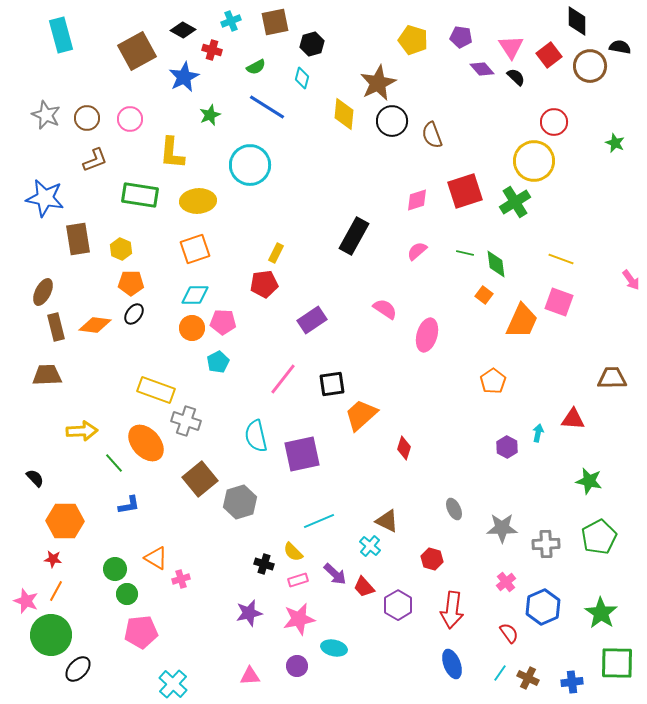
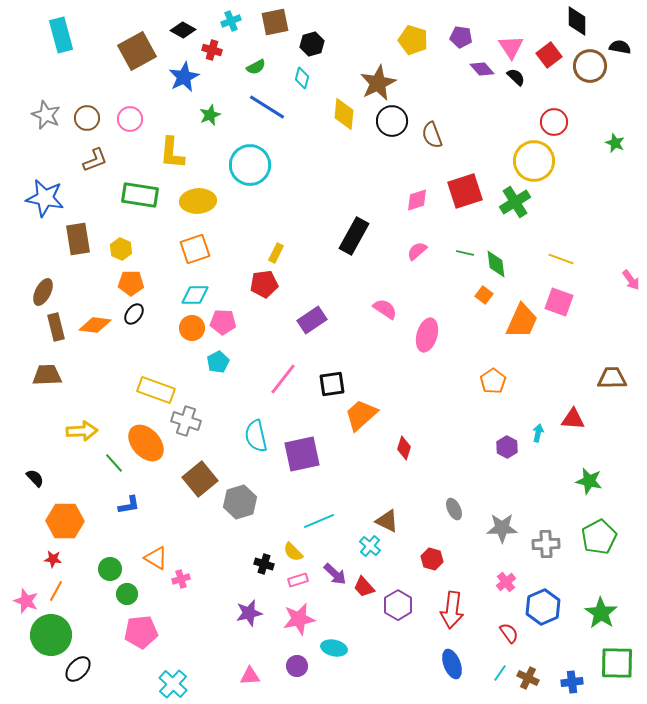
green circle at (115, 569): moved 5 px left
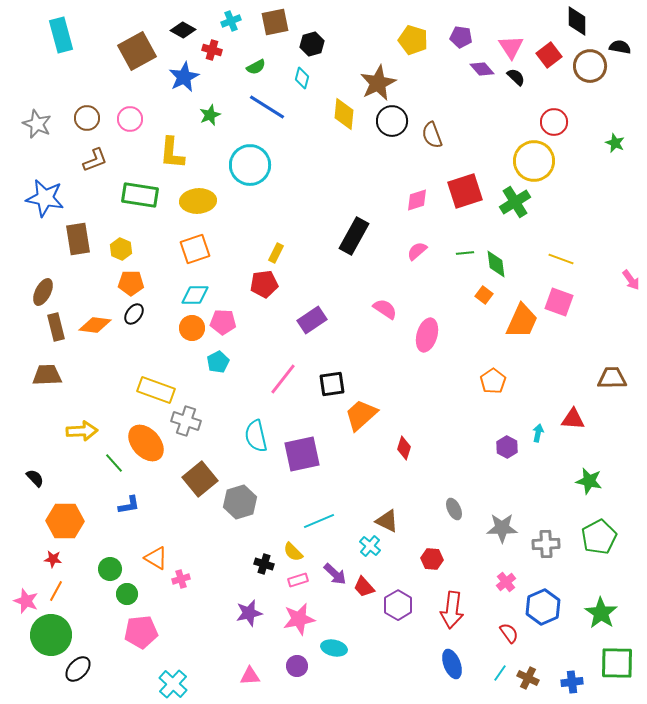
gray star at (46, 115): moved 9 px left, 9 px down
green line at (465, 253): rotated 18 degrees counterclockwise
red hexagon at (432, 559): rotated 10 degrees counterclockwise
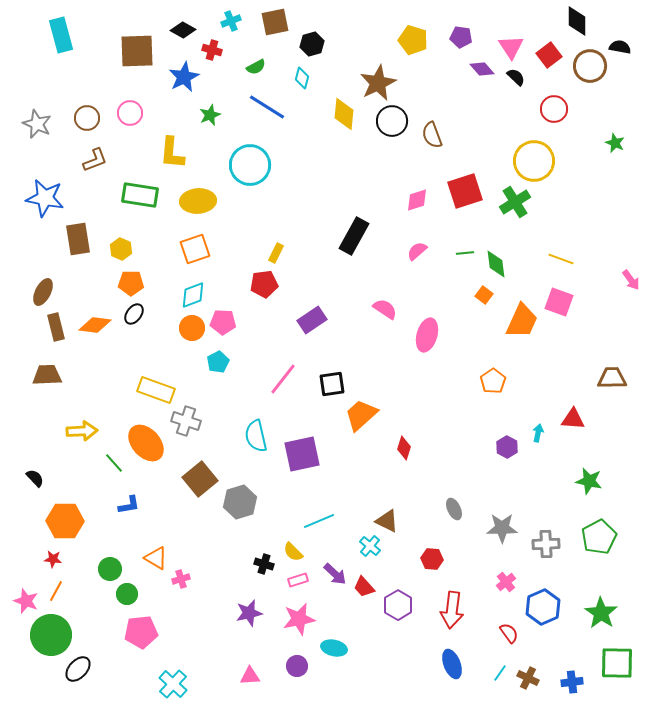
brown square at (137, 51): rotated 27 degrees clockwise
pink circle at (130, 119): moved 6 px up
red circle at (554, 122): moved 13 px up
cyan diamond at (195, 295): moved 2 px left; rotated 20 degrees counterclockwise
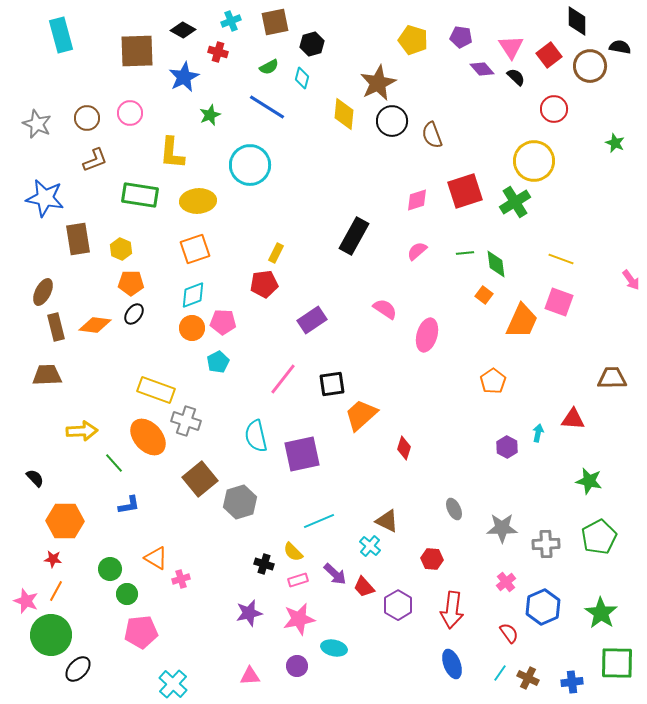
red cross at (212, 50): moved 6 px right, 2 px down
green semicircle at (256, 67): moved 13 px right
orange ellipse at (146, 443): moved 2 px right, 6 px up
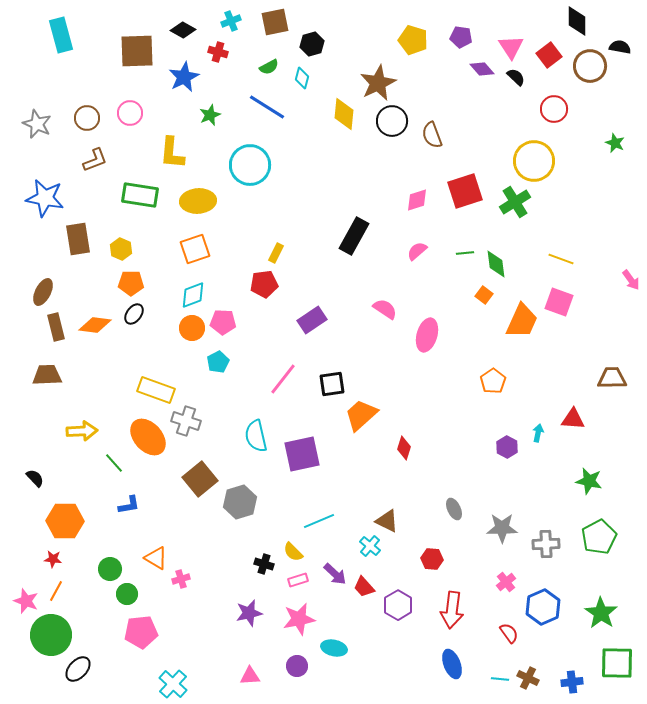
cyan line at (500, 673): moved 6 px down; rotated 60 degrees clockwise
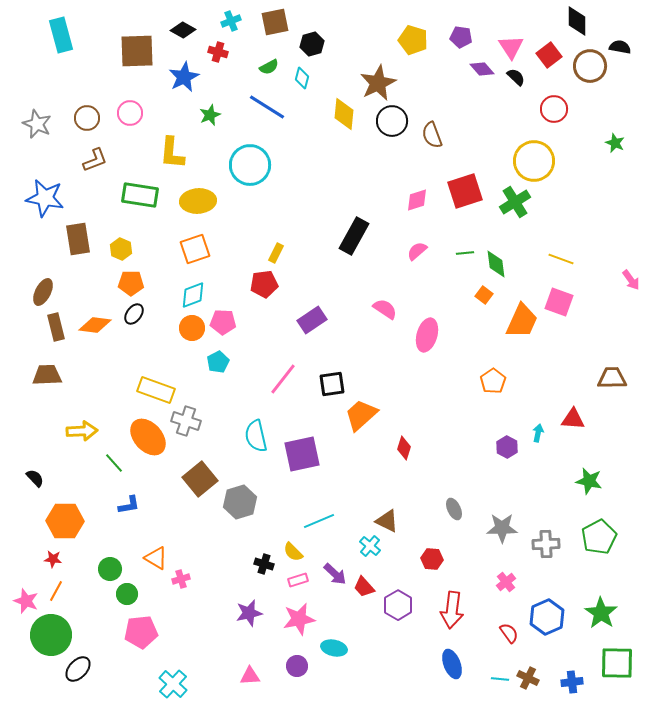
blue hexagon at (543, 607): moved 4 px right, 10 px down
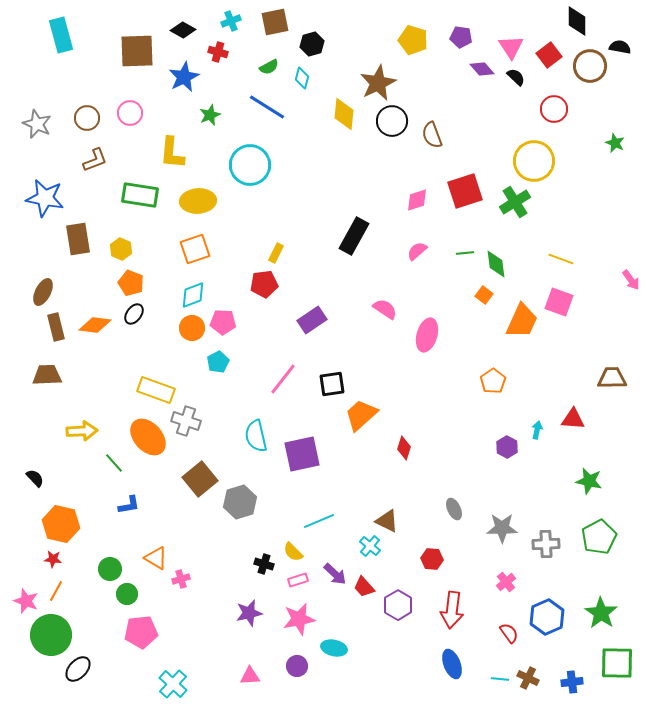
orange pentagon at (131, 283): rotated 20 degrees clockwise
cyan arrow at (538, 433): moved 1 px left, 3 px up
orange hexagon at (65, 521): moved 4 px left, 3 px down; rotated 12 degrees clockwise
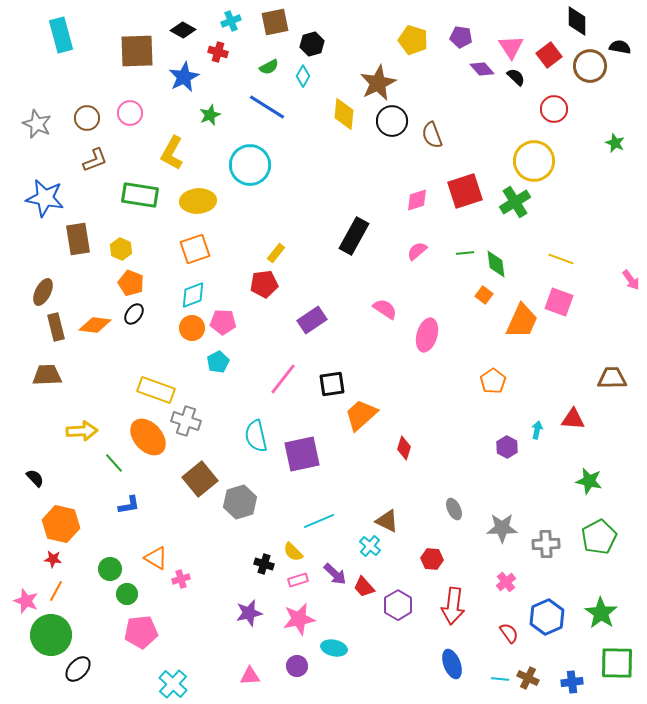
cyan diamond at (302, 78): moved 1 px right, 2 px up; rotated 15 degrees clockwise
yellow L-shape at (172, 153): rotated 24 degrees clockwise
yellow rectangle at (276, 253): rotated 12 degrees clockwise
red arrow at (452, 610): moved 1 px right, 4 px up
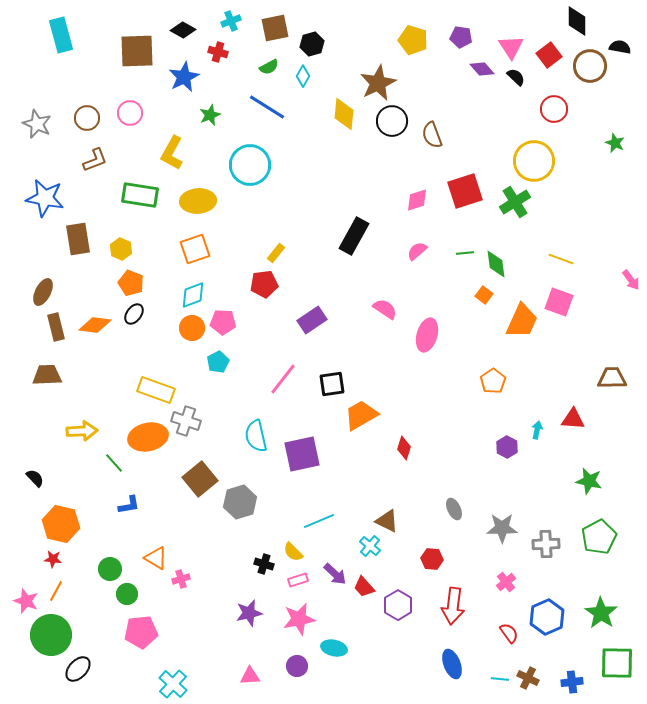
brown square at (275, 22): moved 6 px down
orange trapezoid at (361, 415): rotated 12 degrees clockwise
orange ellipse at (148, 437): rotated 60 degrees counterclockwise
